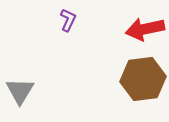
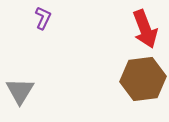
purple L-shape: moved 25 px left, 2 px up
red arrow: rotated 99 degrees counterclockwise
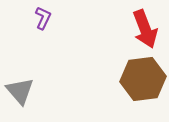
gray triangle: rotated 12 degrees counterclockwise
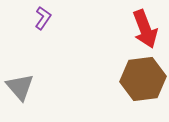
purple L-shape: rotated 10 degrees clockwise
gray triangle: moved 4 px up
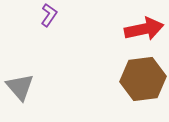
purple L-shape: moved 6 px right, 3 px up
red arrow: moved 1 px left; rotated 81 degrees counterclockwise
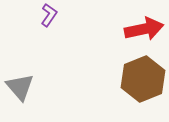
brown hexagon: rotated 15 degrees counterclockwise
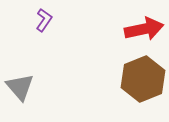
purple L-shape: moved 5 px left, 5 px down
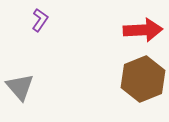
purple L-shape: moved 4 px left
red arrow: moved 1 px left, 1 px down; rotated 9 degrees clockwise
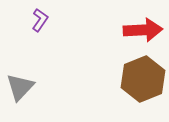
gray triangle: rotated 24 degrees clockwise
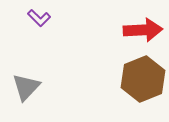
purple L-shape: moved 1 px left, 2 px up; rotated 100 degrees clockwise
gray triangle: moved 6 px right
